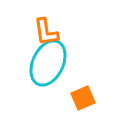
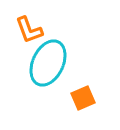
orange L-shape: moved 17 px left, 2 px up; rotated 12 degrees counterclockwise
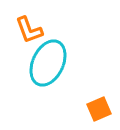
orange square: moved 16 px right, 11 px down
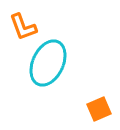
orange L-shape: moved 6 px left, 3 px up
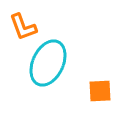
orange square: moved 1 px right, 18 px up; rotated 20 degrees clockwise
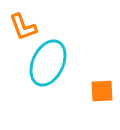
orange square: moved 2 px right
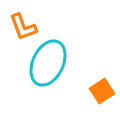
orange square: rotated 30 degrees counterclockwise
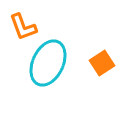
orange square: moved 28 px up
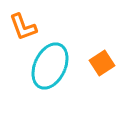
cyan ellipse: moved 2 px right, 3 px down
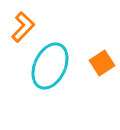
orange L-shape: rotated 116 degrees counterclockwise
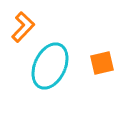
orange square: rotated 20 degrees clockwise
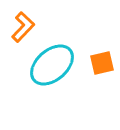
cyan ellipse: moved 2 px right, 1 px up; rotated 24 degrees clockwise
